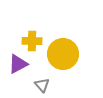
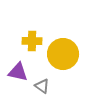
purple triangle: moved 8 px down; rotated 40 degrees clockwise
gray triangle: moved 1 px down; rotated 14 degrees counterclockwise
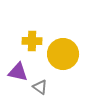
gray triangle: moved 2 px left, 1 px down
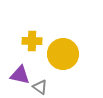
purple triangle: moved 2 px right, 3 px down
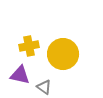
yellow cross: moved 3 px left, 5 px down; rotated 12 degrees counterclockwise
gray triangle: moved 4 px right
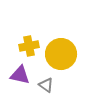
yellow circle: moved 2 px left
gray triangle: moved 2 px right, 2 px up
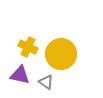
yellow cross: moved 1 px left, 1 px down; rotated 36 degrees clockwise
gray triangle: moved 3 px up
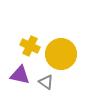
yellow cross: moved 2 px right, 1 px up
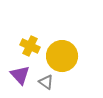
yellow circle: moved 1 px right, 2 px down
purple triangle: rotated 35 degrees clockwise
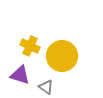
purple triangle: rotated 30 degrees counterclockwise
gray triangle: moved 5 px down
